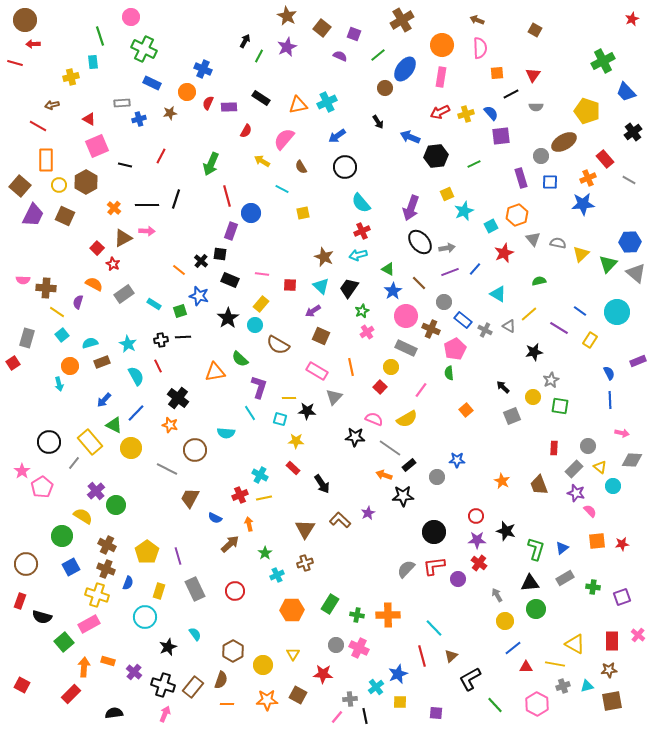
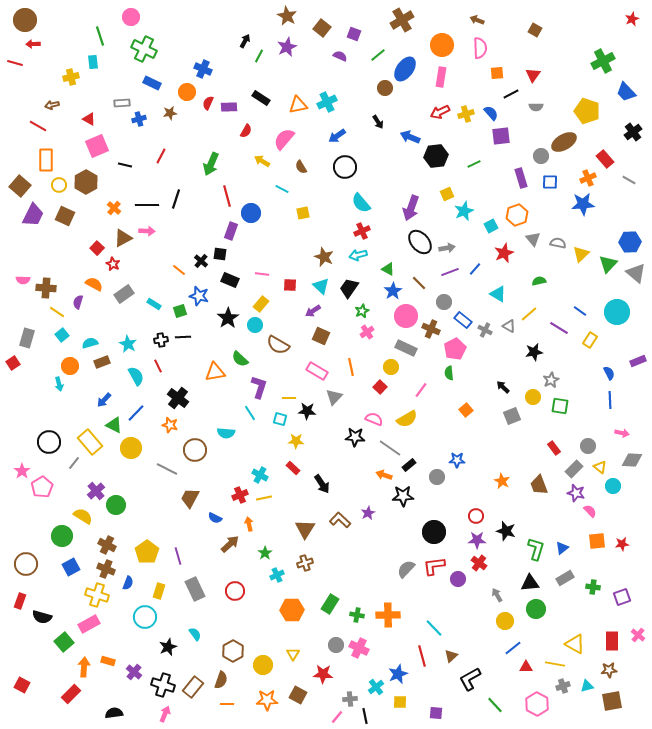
red rectangle at (554, 448): rotated 40 degrees counterclockwise
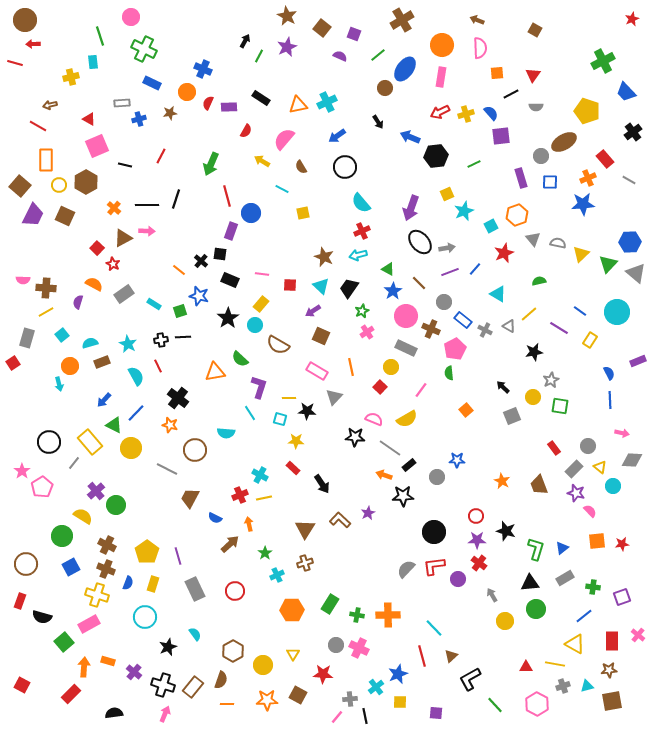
brown arrow at (52, 105): moved 2 px left
yellow line at (57, 312): moved 11 px left; rotated 63 degrees counterclockwise
yellow rectangle at (159, 591): moved 6 px left, 7 px up
gray arrow at (497, 595): moved 5 px left
blue line at (513, 648): moved 71 px right, 32 px up
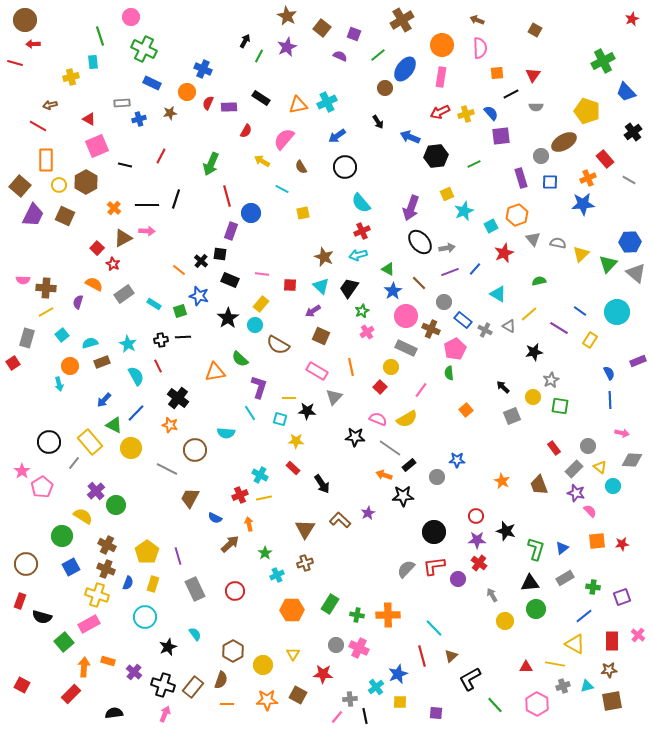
pink semicircle at (374, 419): moved 4 px right
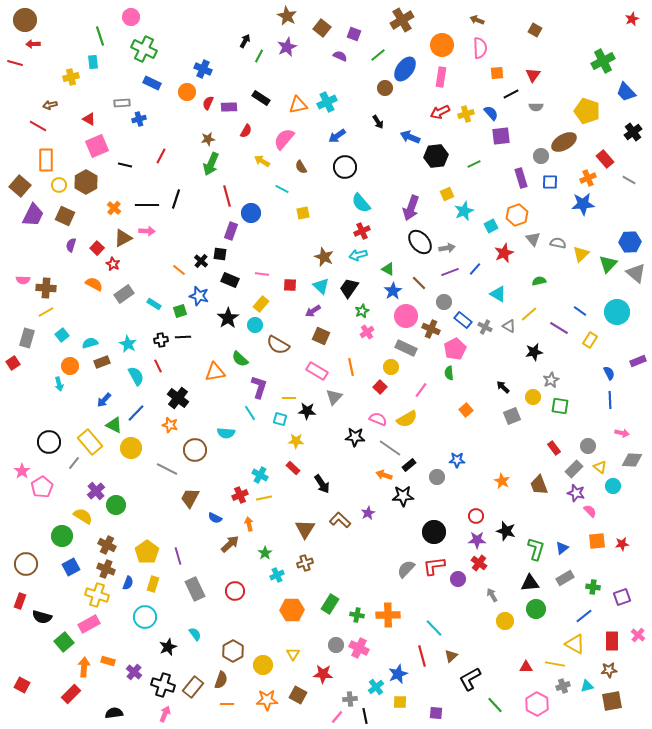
brown star at (170, 113): moved 38 px right, 26 px down
purple semicircle at (78, 302): moved 7 px left, 57 px up
gray cross at (485, 330): moved 3 px up
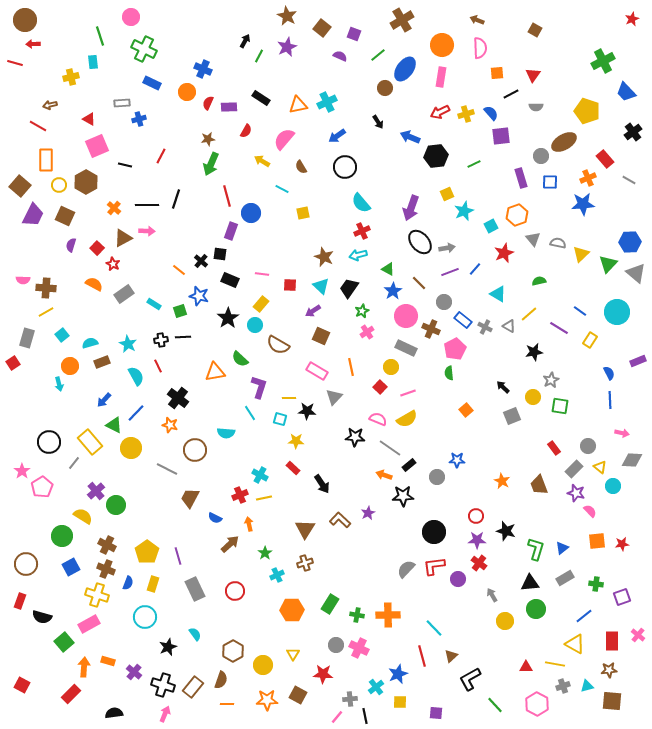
pink line at (421, 390): moved 13 px left, 3 px down; rotated 35 degrees clockwise
green cross at (593, 587): moved 3 px right, 3 px up
brown square at (612, 701): rotated 15 degrees clockwise
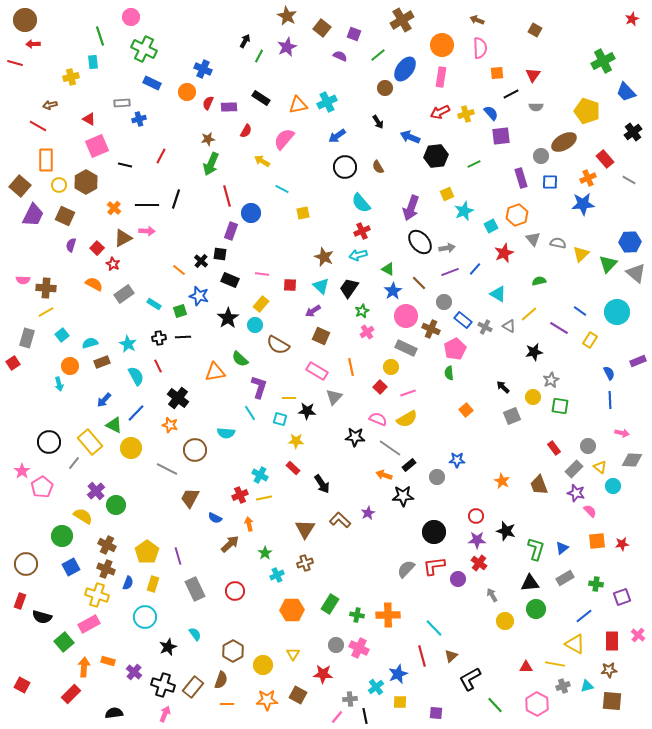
brown semicircle at (301, 167): moved 77 px right
black cross at (161, 340): moved 2 px left, 2 px up
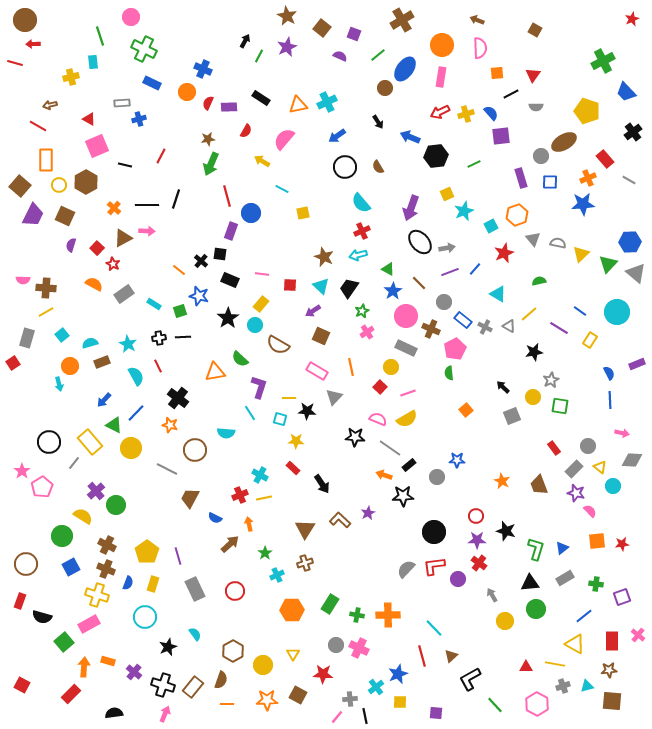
purple rectangle at (638, 361): moved 1 px left, 3 px down
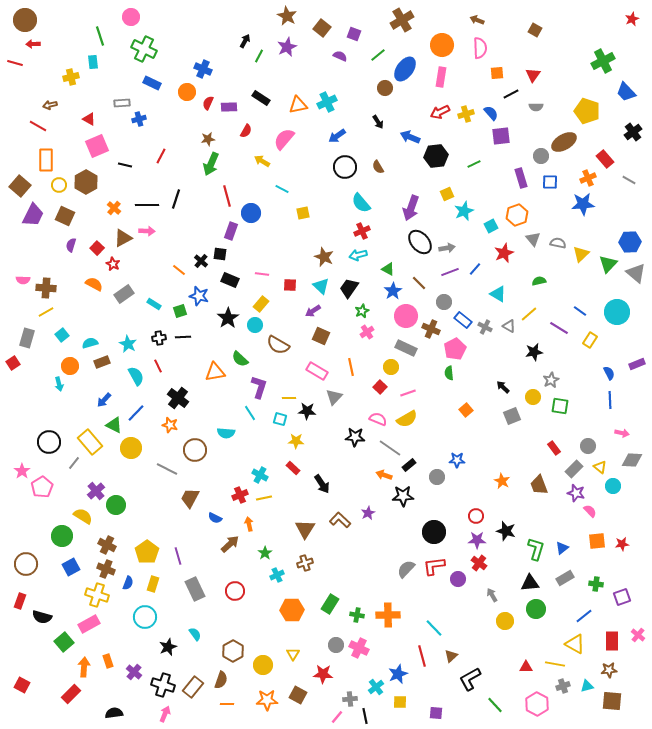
orange rectangle at (108, 661): rotated 56 degrees clockwise
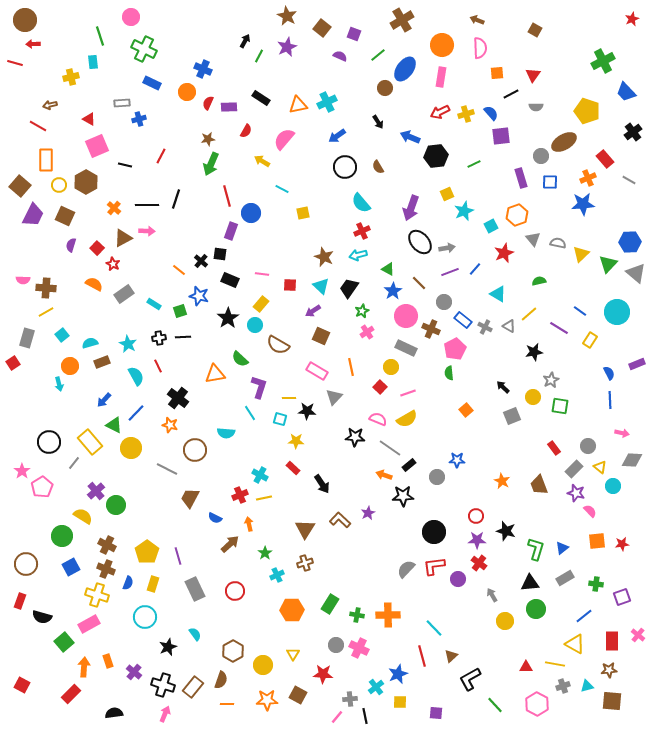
orange triangle at (215, 372): moved 2 px down
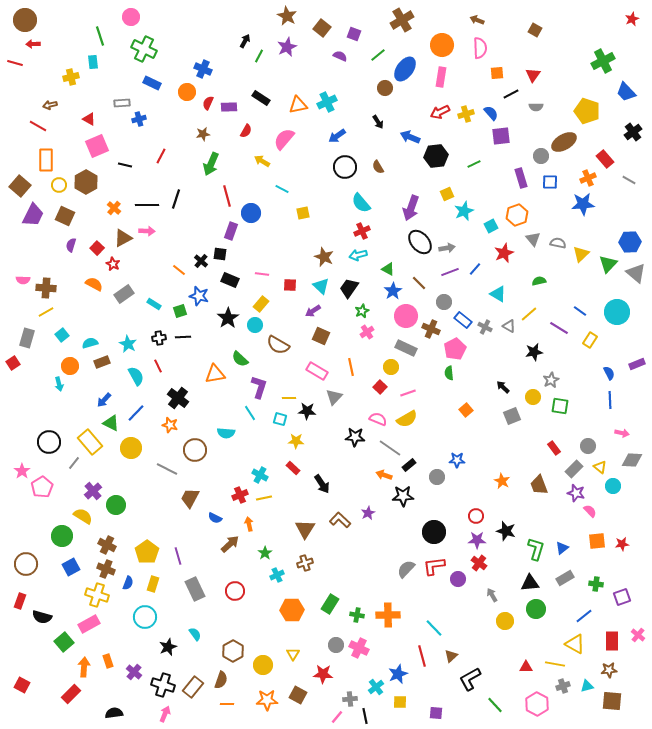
brown star at (208, 139): moved 5 px left, 5 px up
green triangle at (114, 425): moved 3 px left, 2 px up
purple cross at (96, 491): moved 3 px left
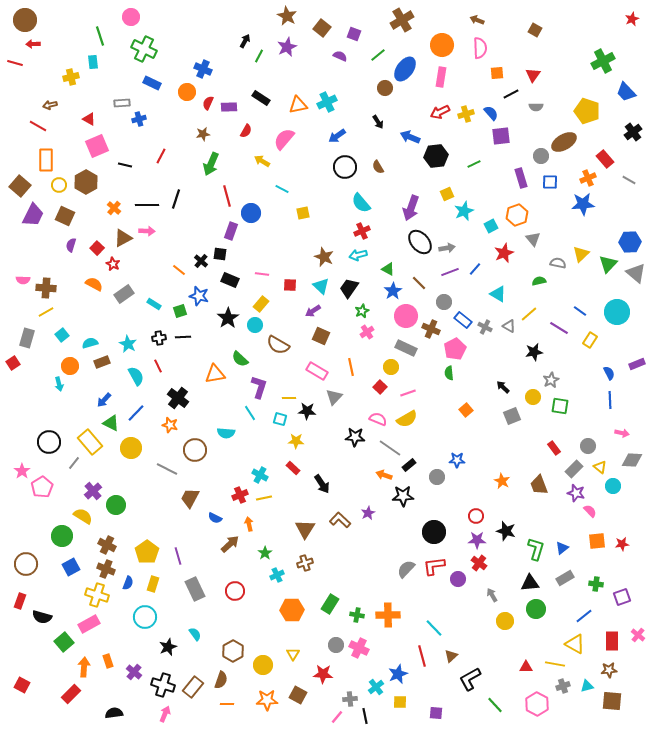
gray semicircle at (558, 243): moved 20 px down
